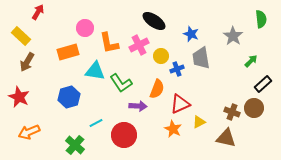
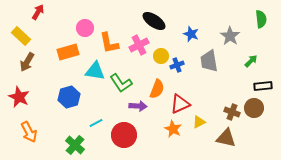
gray star: moved 3 px left
gray trapezoid: moved 8 px right, 3 px down
blue cross: moved 4 px up
black rectangle: moved 2 px down; rotated 36 degrees clockwise
orange arrow: rotated 95 degrees counterclockwise
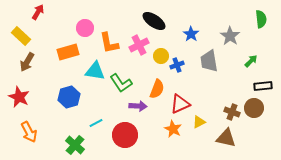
blue star: rotated 14 degrees clockwise
red circle: moved 1 px right
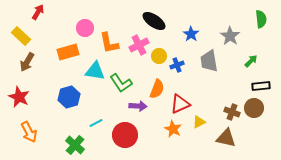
yellow circle: moved 2 px left
black rectangle: moved 2 px left
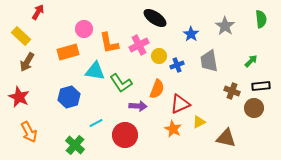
black ellipse: moved 1 px right, 3 px up
pink circle: moved 1 px left, 1 px down
gray star: moved 5 px left, 10 px up
brown cross: moved 21 px up
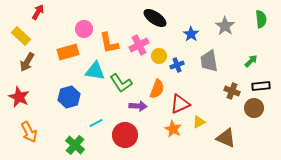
brown triangle: rotated 10 degrees clockwise
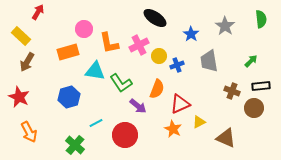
purple arrow: rotated 36 degrees clockwise
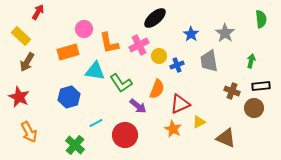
black ellipse: rotated 75 degrees counterclockwise
gray star: moved 7 px down
green arrow: rotated 32 degrees counterclockwise
